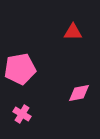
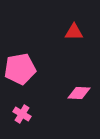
red triangle: moved 1 px right
pink diamond: rotated 15 degrees clockwise
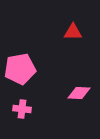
red triangle: moved 1 px left
pink cross: moved 5 px up; rotated 24 degrees counterclockwise
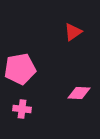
red triangle: rotated 36 degrees counterclockwise
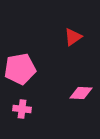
red triangle: moved 5 px down
pink diamond: moved 2 px right
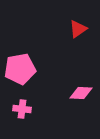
red triangle: moved 5 px right, 8 px up
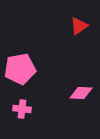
red triangle: moved 1 px right, 3 px up
